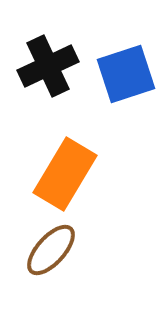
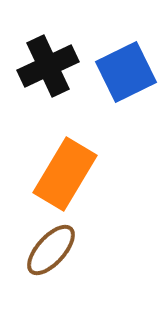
blue square: moved 2 px up; rotated 8 degrees counterclockwise
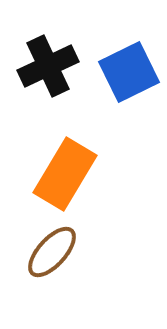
blue square: moved 3 px right
brown ellipse: moved 1 px right, 2 px down
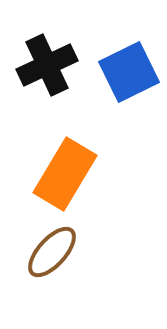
black cross: moved 1 px left, 1 px up
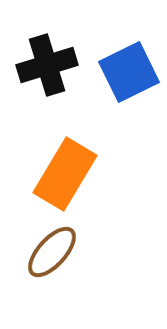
black cross: rotated 8 degrees clockwise
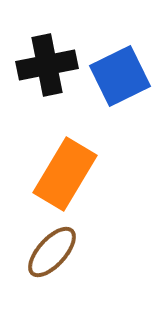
black cross: rotated 6 degrees clockwise
blue square: moved 9 px left, 4 px down
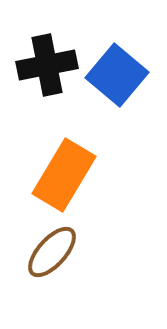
blue square: moved 3 px left, 1 px up; rotated 24 degrees counterclockwise
orange rectangle: moved 1 px left, 1 px down
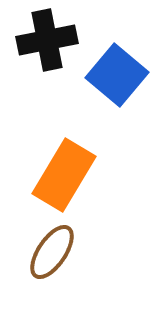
black cross: moved 25 px up
brown ellipse: rotated 8 degrees counterclockwise
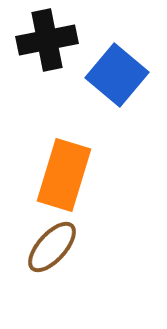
orange rectangle: rotated 14 degrees counterclockwise
brown ellipse: moved 5 px up; rotated 8 degrees clockwise
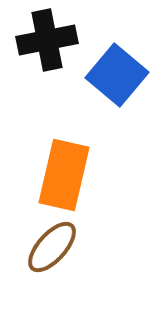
orange rectangle: rotated 4 degrees counterclockwise
